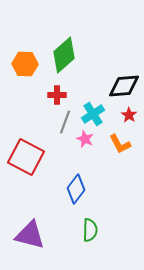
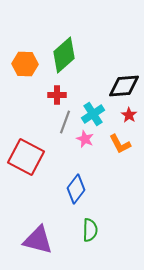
purple triangle: moved 8 px right, 5 px down
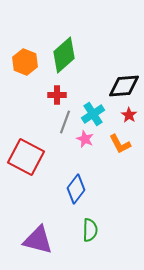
orange hexagon: moved 2 px up; rotated 20 degrees clockwise
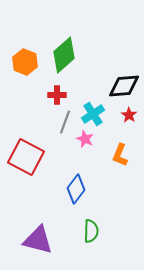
orange L-shape: moved 11 px down; rotated 50 degrees clockwise
green semicircle: moved 1 px right, 1 px down
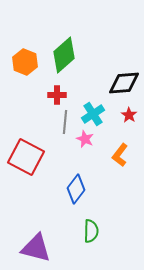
black diamond: moved 3 px up
gray line: rotated 15 degrees counterclockwise
orange L-shape: rotated 15 degrees clockwise
purple triangle: moved 2 px left, 8 px down
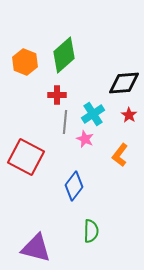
blue diamond: moved 2 px left, 3 px up
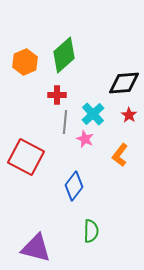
orange hexagon: rotated 15 degrees clockwise
cyan cross: rotated 10 degrees counterclockwise
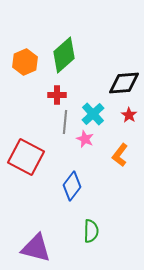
blue diamond: moved 2 px left
